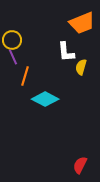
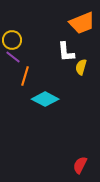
purple line: rotated 28 degrees counterclockwise
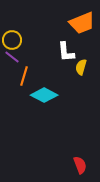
purple line: moved 1 px left
orange line: moved 1 px left
cyan diamond: moved 1 px left, 4 px up
red semicircle: rotated 132 degrees clockwise
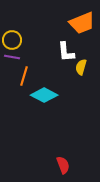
purple line: rotated 28 degrees counterclockwise
red semicircle: moved 17 px left
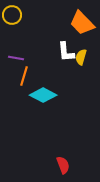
orange trapezoid: rotated 68 degrees clockwise
yellow circle: moved 25 px up
purple line: moved 4 px right, 1 px down
yellow semicircle: moved 10 px up
cyan diamond: moved 1 px left
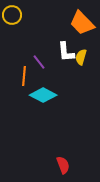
purple line: moved 23 px right, 4 px down; rotated 42 degrees clockwise
orange line: rotated 12 degrees counterclockwise
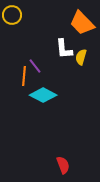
white L-shape: moved 2 px left, 3 px up
purple line: moved 4 px left, 4 px down
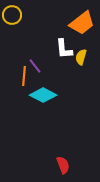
orange trapezoid: rotated 84 degrees counterclockwise
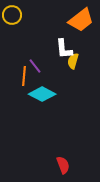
orange trapezoid: moved 1 px left, 3 px up
yellow semicircle: moved 8 px left, 4 px down
cyan diamond: moved 1 px left, 1 px up
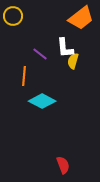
yellow circle: moved 1 px right, 1 px down
orange trapezoid: moved 2 px up
white L-shape: moved 1 px right, 1 px up
purple line: moved 5 px right, 12 px up; rotated 14 degrees counterclockwise
cyan diamond: moved 7 px down
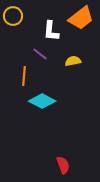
white L-shape: moved 14 px left, 17 px up; rotated 10 degrees clockwise
yellow semicircle: rotated 63 degrees clockwise
